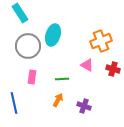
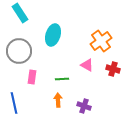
orange cross: rotated 15 degrees counterclockwise
gray circle: moved 9 px left, 5 px down
orange arrow: rotated 32 degrees counterclockwise
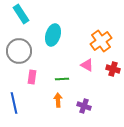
cyan rectangle: moved 1 px right, 1 px down
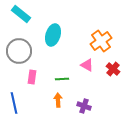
cyan rectangle: rotated 18 degrees counterclockwise
red cross: rotated 24 degrees clockwise
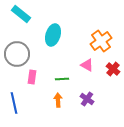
gray circle: moved 2 px left, 3 px down
purple cross: moved 3 px right, 7 px up; rotated 16 degrees clockwise
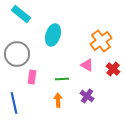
purple cross: moved 3 px up
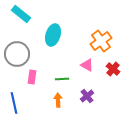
purple cross: rotated 16 degrees clockwise
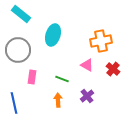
orange cross: rotated 25 degrees clockwise
gray circle: moved 1 px right, 4 px up
green line: rotated 24 degrees clockwise
